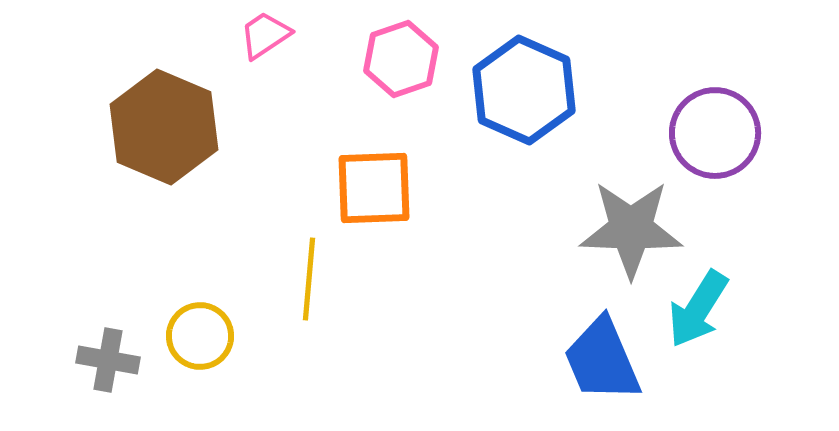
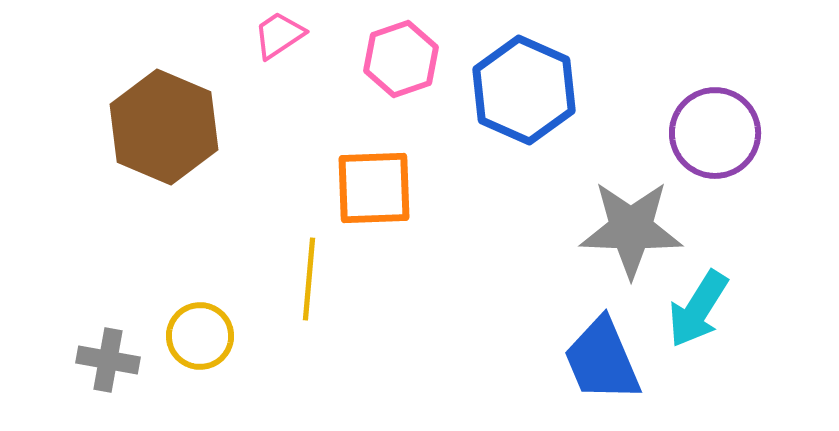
pink trapezoid: moved 14 px right
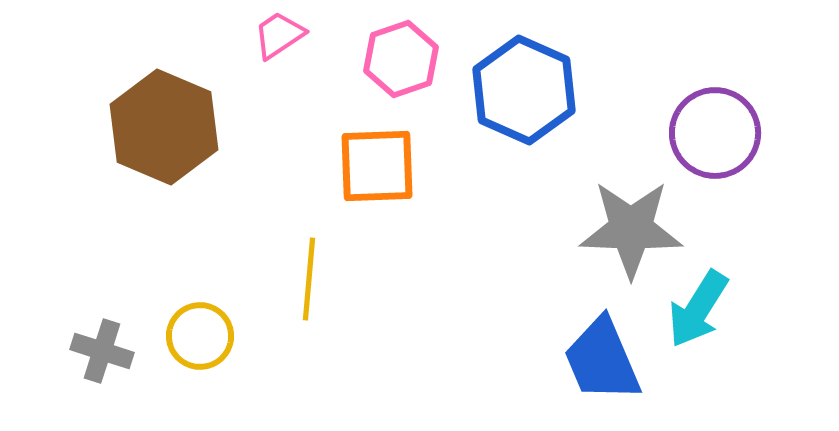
orange square: moved 3 px right, 22 px up
gray cross: moved 6 px left, 9 px up; rotated 8 degrees clockwise
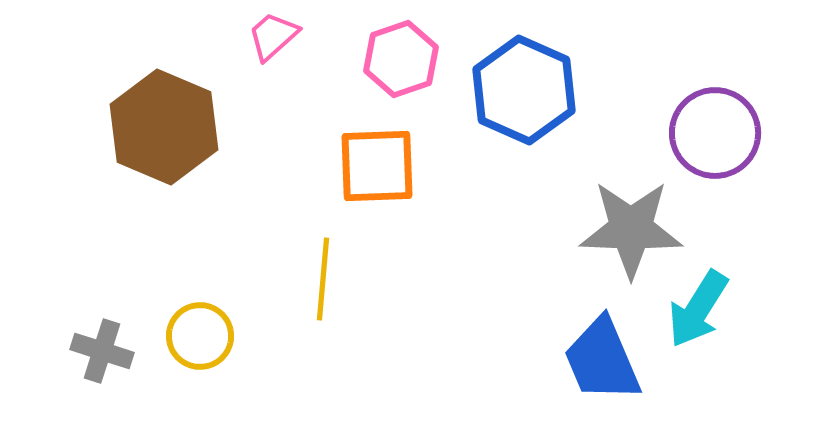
pink trapezoid: moved 6 px left, 1 px down; rotated 8 degrees counterclockwise
yellow line: moved 14 px right
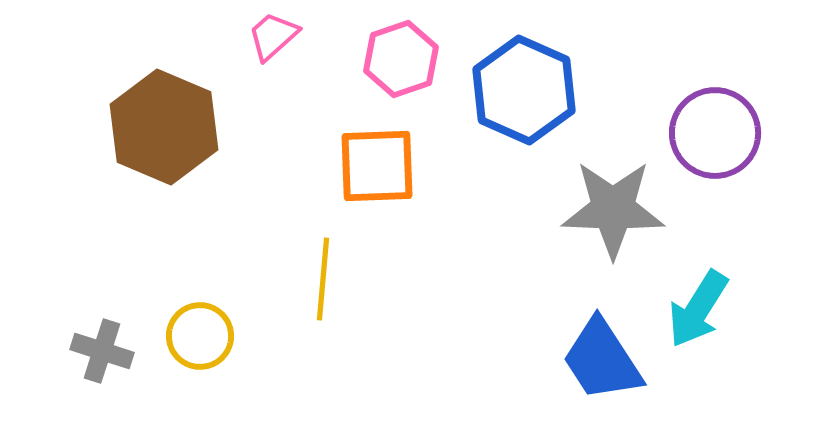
gray star: moved 18 px left, 20 px up
blue trapezoid: rotated 10 degrees counterclockwise
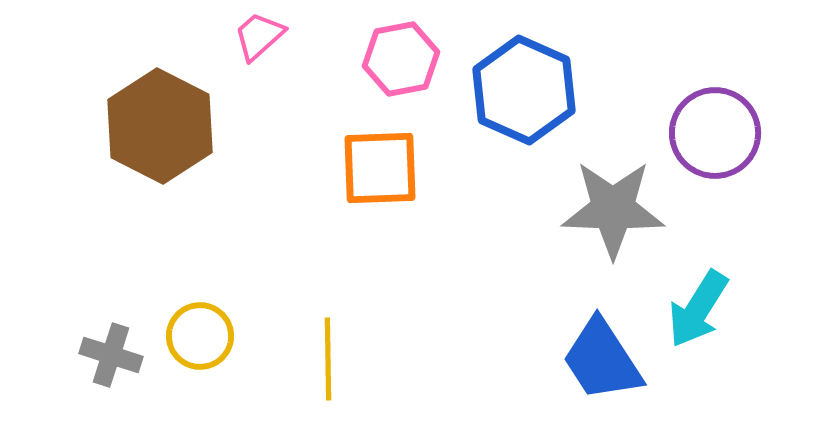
pink trapezoid: moved 14 px left
pink hexagon: rotated 8 degrees clockwise
brown hexagon: moved 4 px left, 1 px up; rotated 4 degrees clockwise
orange square: moved 3 px right, 2 px down
yellow line: moved 5 px right, 80 px down; rotated 6 degrees counterclockwise
gray cross: moved 9 px right, 4 px down
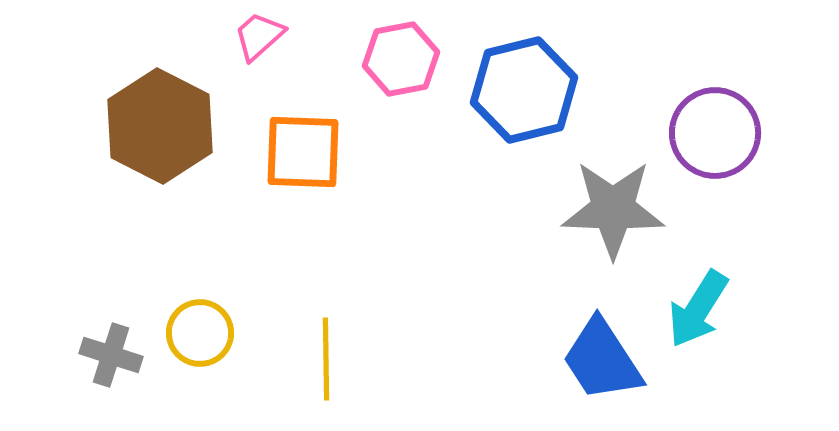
blue hexagon: rotated 22 degrees clockwise
orange square: moved 77 px left, 16 px up; rotated 4 degrees clockwise
yellow circle: moved 3 px up
yellow line: moved 2 px left
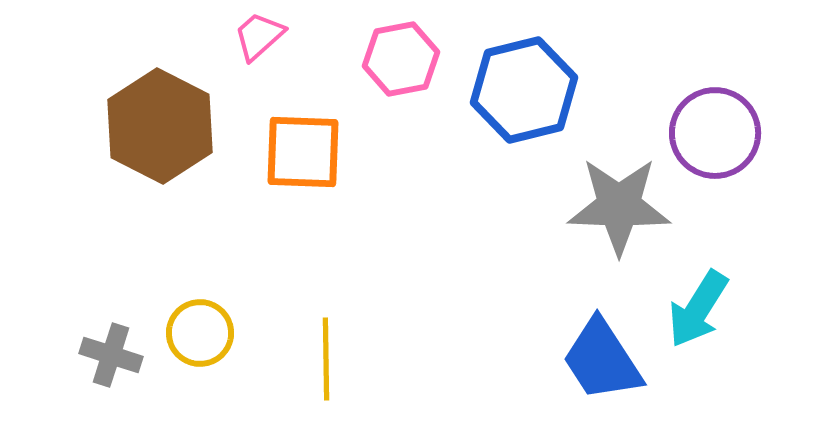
gray star: moved 6 px right, 3 px up
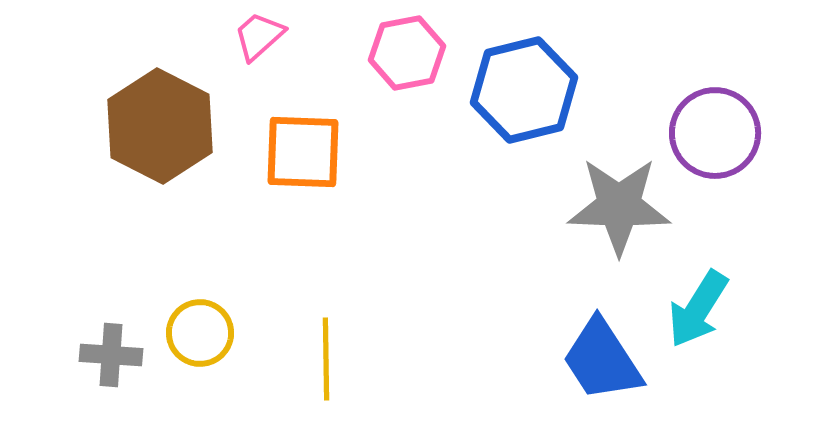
pink hexagon: moved 6 px right, 6 px up
gray cross: rotated 14 degrees counterclockwise
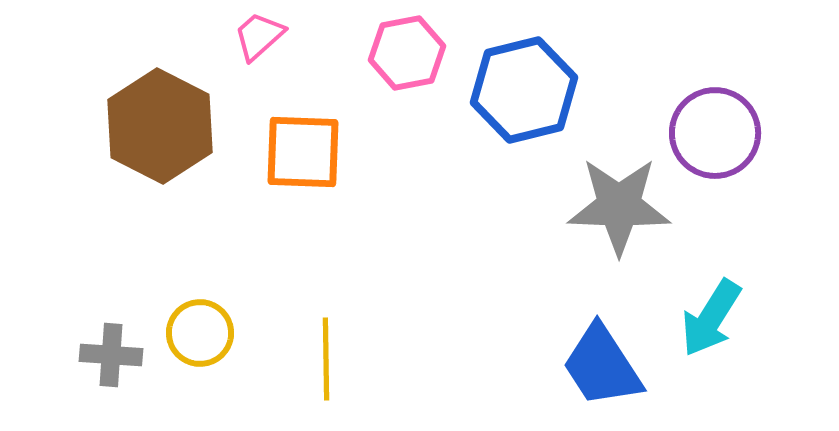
cyan arrow: moved 13 px right, 9 px down
blue trapezoid: moved 6 px down
